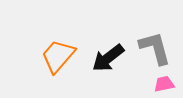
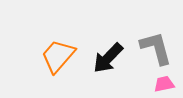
gray L-shape: moved 1 px right
black arrow: rotated 8 degrees counterclockwise
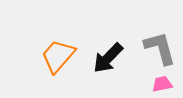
gray L-shape: moved 4 px right
pink trapezoid: moved 2 px left
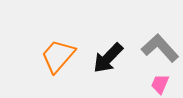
gray L-shape: rotated 27 degrees counterclockwise
pink trapezoid: moved 2 px left; rotated 55 degrees counterclockwise
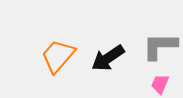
gray L-shape: moved 2 px up; rotated 48 degrees counterclockwise
black arrow: rotated 12 degrees clockwise
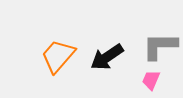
black arrow: moved 1 px left, 1 px up
pink trapezoid: moved 9 px left, 4 px up
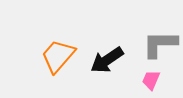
gray L-shape: moved 2 px up
black arrow: moved 3 px down
